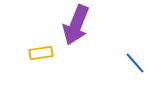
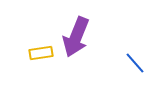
purple arrow: moved 12 px down
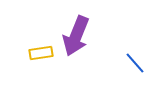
purple arrow: moved 1 px up
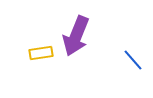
blue line: moved 2 px left, 3 px up
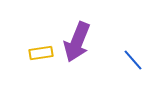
purple arrow: moved 1 px right, 6 px down
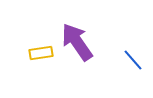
purple arrow: rotated 123 degrees clockwise
